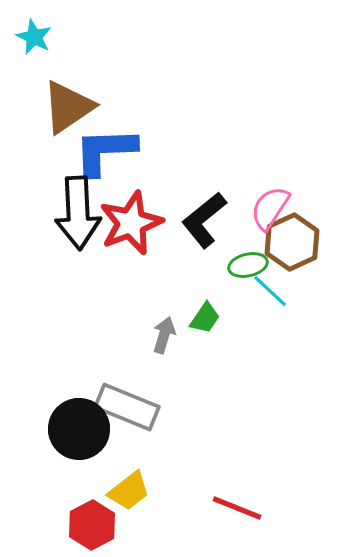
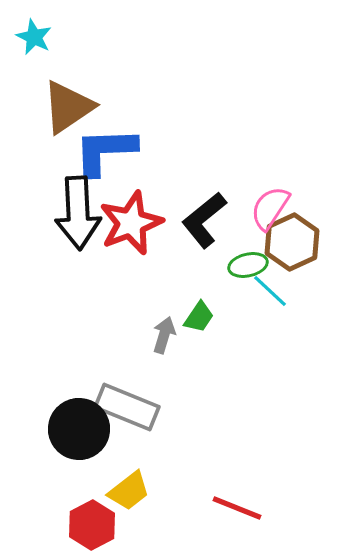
green trapezoid: moved 6 px left, 1 px up
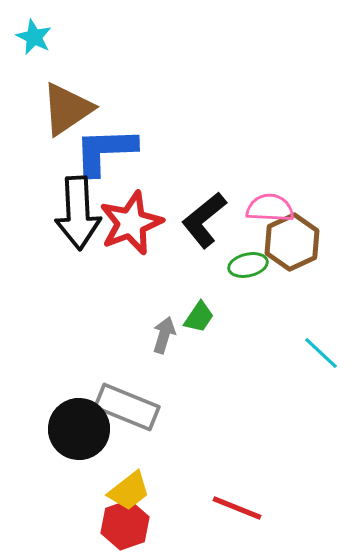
brown triangle: moved 1 px left, 2 px down
pink semicircle: rotated 60 degrees clockwise
cyan line: moved 51 px right, 62 px down
red hexagon: moved 33 px right; rotated 9 degrees clockwise
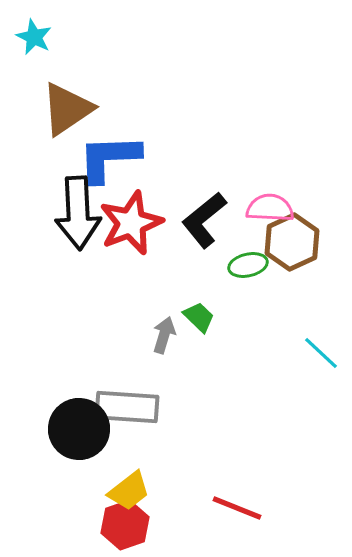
blue L-shape: moved 4 px right, 7 px down
green trapezoid: rotated 80 degrees counterclockwise
gray rectangle: rotated 18 degrees counterclockwise
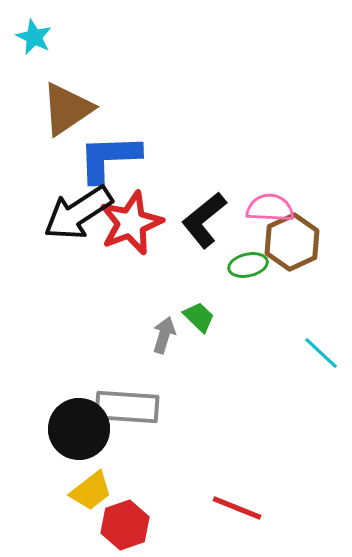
black arrow: rotated 60 degrees clockwise
yellow trapezoid: moved 38 px left
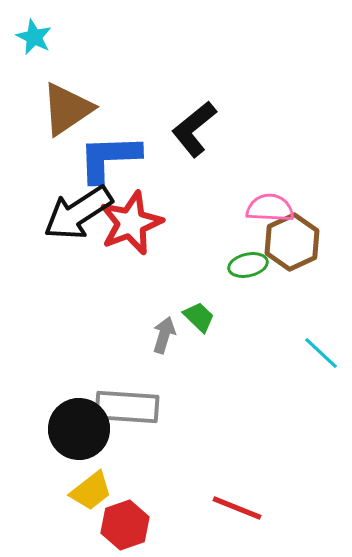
black L-shape: moved 10 px left, 91 px up
